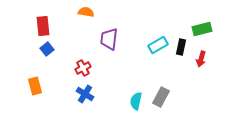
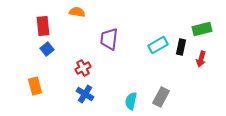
orange semicircle: moved 9 px left
cyan semicircle: moved 5 px left
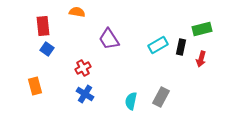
purple trapezoid: rotated 40 degrees counterclockwise
blue square: rotated 16 degrees counterclockwise
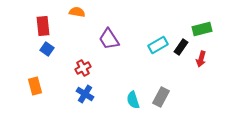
black rectangle: rotated 21 degrees clockwise
cyan semicircle: moved 2 px right, 1 px up; rotated 30 degrees counterclockwise
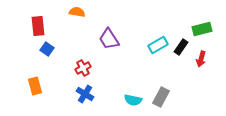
red rectangle: moved 5 px left
cyan semicircle: rotated 60 degrees counterclockwise
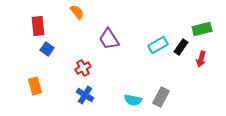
orange semicircle: rotated 42 degrees clockwise
blue cross: moved 1 px down
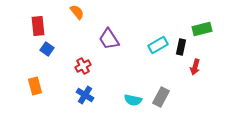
black rectangle: rotated 21 degrees counterclockwise
red arrow: moved 6 px left, 8 px down
red cross: moved 2 px up
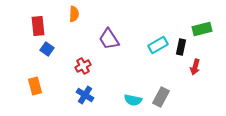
orange semicircle: moved 3 px left, 2 px down; rotated 42 degrees clockwise
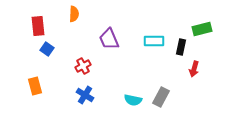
purple trapezoid: rotated 10 degrees clockwise
cyan rectangle: moved 4 px left, 4 px up; rotated 30 degrees clockwise
red arrow: moved 1 px left, 2 px down
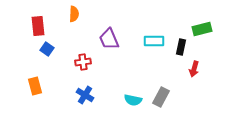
red cross: moved 4 px up; rotated 21 degrees clockwise
